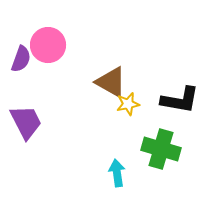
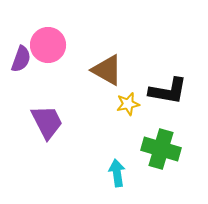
brown triangle: moved 4 px left, 12 px up
black L-shape: moved 12 px left, 9 px up
purple trapezoid: moved 21 px right
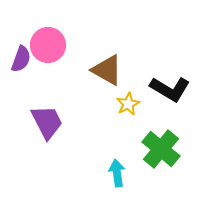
black L-shape: moved 2 px right, 2 px up; rotated 21 degrees clockwise
yellow star: rotated 15 degrees counterclockwise
green cross: rotated 24 degrees clockwise
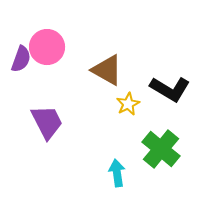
pink circle: moved 1 px left, 2 px down
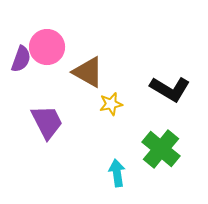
brown triangle: moved 19 px left, 2 px down
yellow star: moved 17 px left; rotated 15 degrees clockwise
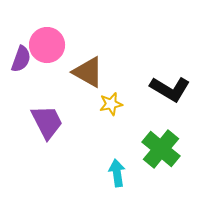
pink circle: moved 2 px up
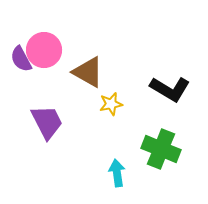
pink circle: moved 3 px left, 5 px down
purple semicircle: rotated 132 degrees clockwise
green cross: rotated 18 degrees counterclockwise
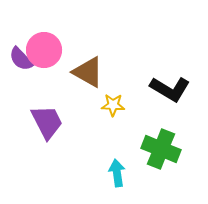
purple semicircle: rotated 16 degrees counterclockwise
yellow star: moved 2 px right, 1 px down; rotated 15 degrees clockwise
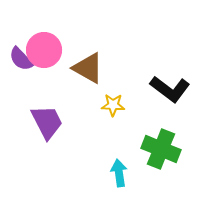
brown triangle: moved 4 px up
black L-shape: rotated 6 degrees clockwise
cyan arrow: moved 2 px right
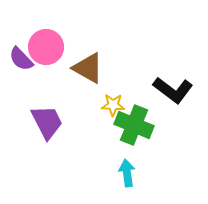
pink circle: moved 2 px right, 3 px up
black L-shape: moved 3 px right, 1 px down
green cross: moved 27 px left, 24 px up
cyan arrow: moved 8 px right
